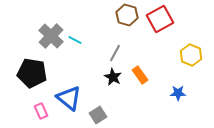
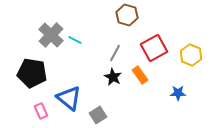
red square: moved 6 px left, 29 px down
gray cross: moved 1 px up
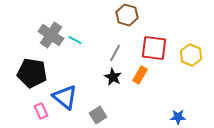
gray cross: rotated 10 degrees counterclockwise
red square: rotated 36 degrees clockwise
orange rectangle: rotated 66 degrees clockwise
blue star: moved 24 px down
blue triangle: moved 4 px left, 1 px up
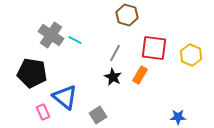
pink rectangle: moved 2 px right, 1 px down
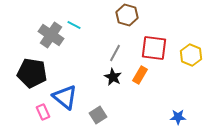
cyan line: moved 1 px left, 15 px up
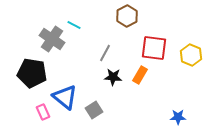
brown hexagon: moved 1 px down; rotated 15 degrees clockwise
gray cross: moved 1 px right, 4 px down
gray line: moved 10 px left
black star: rotated 24 degrees counterclockwise
gray square: moved 4 px left, 5 px up
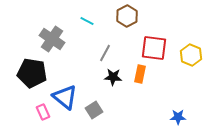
cyan line: moved 13 px right, 4 px up
orange rectangle: moved 1 px up; rotated 18 degrees counterclockwise
